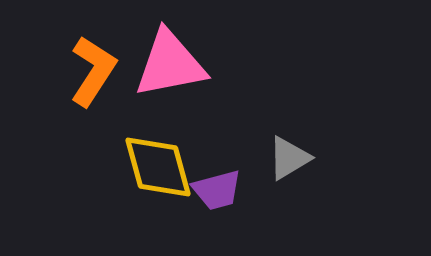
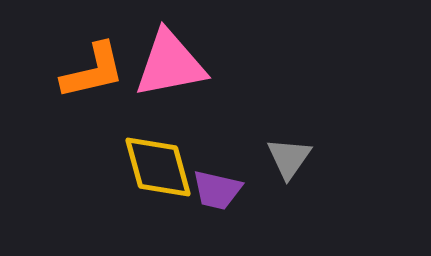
orange L-shape: rotated 44 degrees clockwise
gray triangle: rotated 24 degrees counterclockwise
purple trapezoid: rotated 28 degrees clockwise
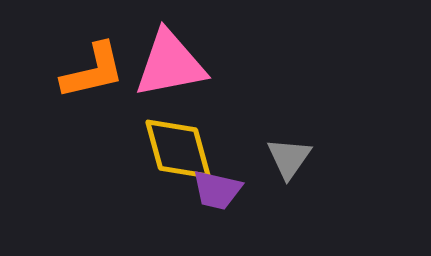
yellow diamond: moved 20 px right, 18 px up
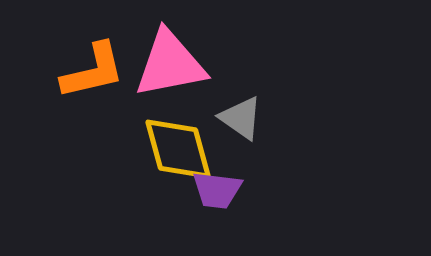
gray triangle: moved 48 px left, 40 px up; rotated 30 degrees counterclockwise
purple trapezoid: rotated 6 degrees counterclockwise
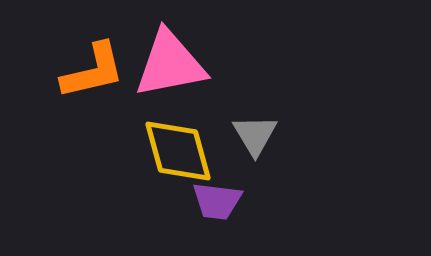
gray triangle: moved 14 px right, 17 px down; rotated 24 degrees clockwise
yellow diamond: moved 2 px down
purple trapezoid: moved 11 px down
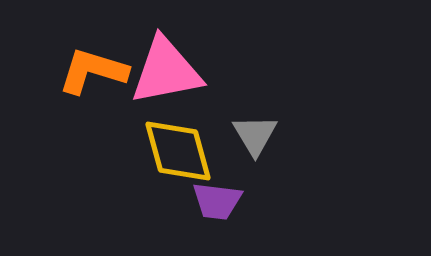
pink triangle: moved 4 px left, 7 px down
orange L-shape: rotated 150 degrees counterclockwise
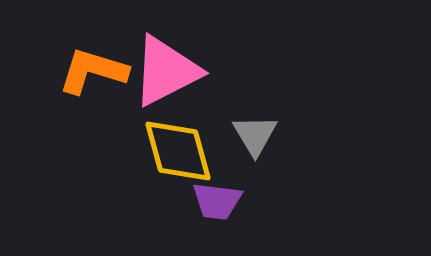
pink triangle: rotated 16 degrees counterclockwise
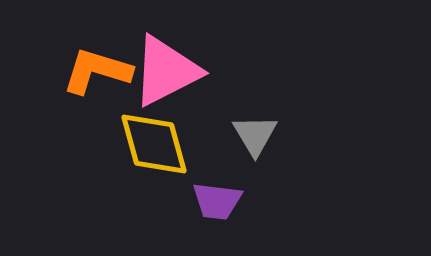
orange L-shape: moved 4 px right
yellow diamond: moved 24 px left, 7 px up
